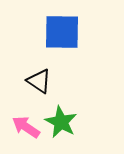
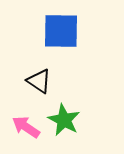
blue square: moved 1 px left, 1 px up
green star: moved 3 px right, 2 px up
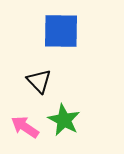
black triangle: rotated 12 degrees clockwise
pink arrow: moved 1 px left
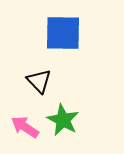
blue square: moved 2 px right, 2 px down
green star: moved 1 px left
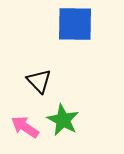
blue square: moved 12 px right, 9 px up
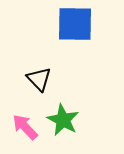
black triangle: moved 2 px up
pink arrow: rotated 12 degrees clockwise
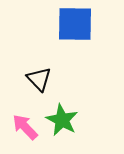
green star: moved 1 px left
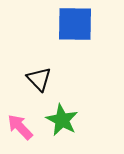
pink arrow: moved 5 px left
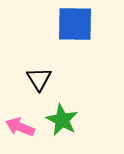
black triangle: rotated 12 degrees clockwise
pink arrow: rotated 24 degrees counterclockwise
